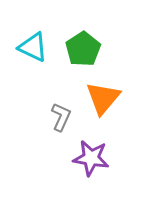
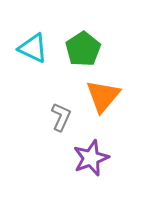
cyan triangle: moved 1 px down
orange triangle: moved 2 px up
purple star: rotated 30 degrees counterclockwise
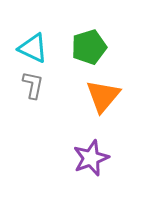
green pentagon: moved 6 px right, 2 px up; rotated 16 degrees clockwise
gray L-shape: moved 28 px left, 32 px up; rotated 12 degrees counterclockwise
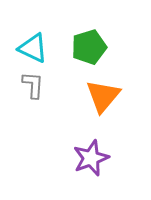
gray L-shape: rotated 8 degrees counterclockwise
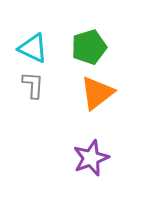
orange triangle: moved 6 px left, 3 px up; rotated 12 degrees clockwise
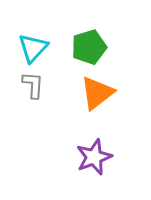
cyan triangle: rotated 48 degrees clockwise
purple star: moved 3 px right, 1 px up
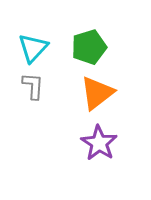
gray L-shape: moved 1 px down
purple star: moved 5 px right, 14 px up; rotated 18 degrees counterclockwise
